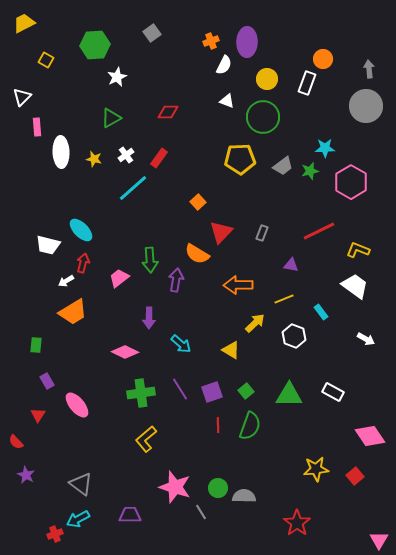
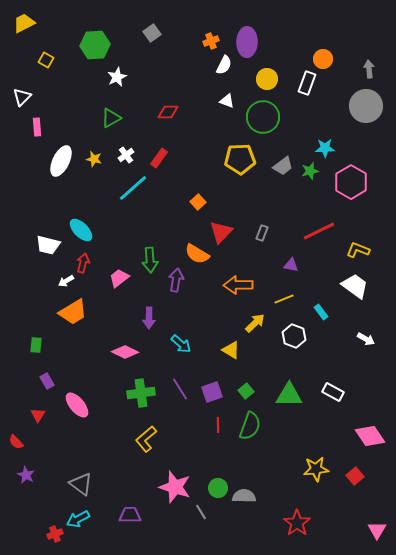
white ellipse at (61, 152): moved 9 px down; rotated 28 degrees clockwise
pink triangle at (379, 540): moved 2 px left, 10 px up
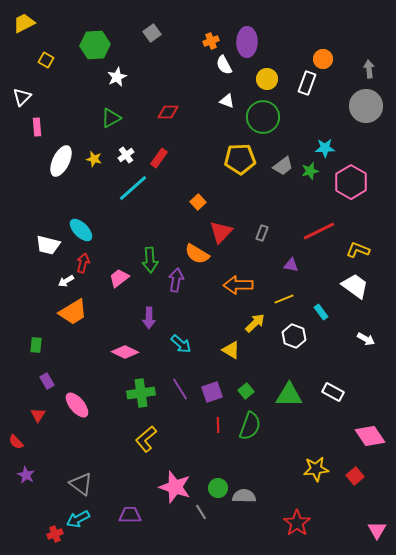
white semicircle at (224, 65): rotated 126 degrees clockwise
